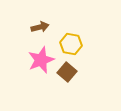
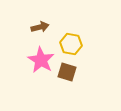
pink star: rotated 20 degrees counterclockwise
brown square: rotated 24 degrees counterclockwise
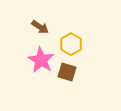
brown arrow: rotated 48 degrees clockwise
yellow hexagon: rotated 20 degrees clockwise
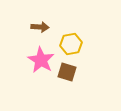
brown arrow: rotated 30 degrees counterclockwise
yellow hexagon: rotated 20 degrees clockwise
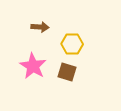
yellow hexagon: moved 1 px right; rotated 10 degrees clockwise
pink star: moved 8 px left, 6 px down
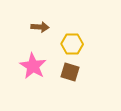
brown square: moved 3 px right
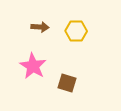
yellow hexagon: moved 4 px right, 13 px up
brown square: moved 3 px left, 11 px down
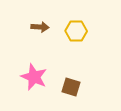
pink star: moved 1 px right, 11 px down; rotated 8 degrees counterclockwise
brown square: moved 4 px right, 4 px down
